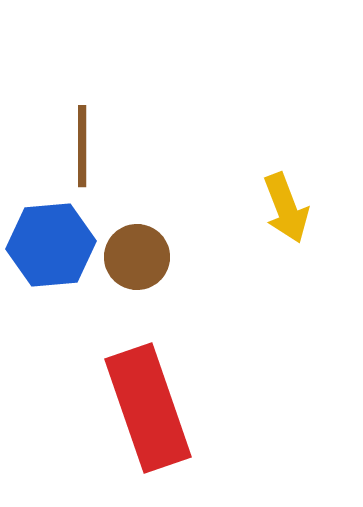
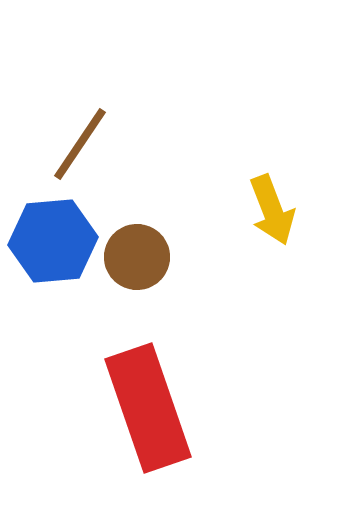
brown line: moved 2 px left, 2 px up; rotated 34 degrees clockwise
yellow arrow: moved 14 px left, 2 px down
blue hexagon: moved 2 px right, 4 px up
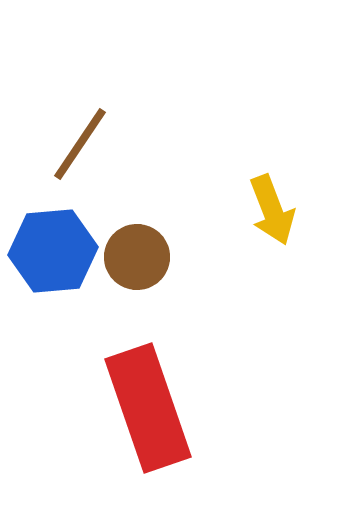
blue hexagon: moved 10 px down
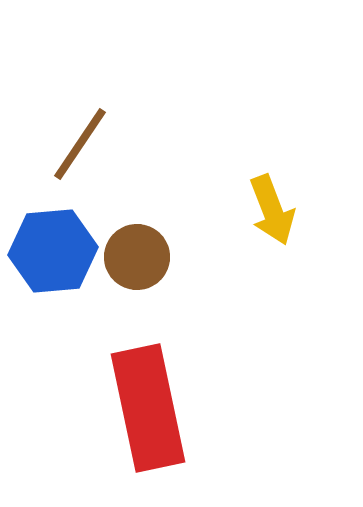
red rectangle: rotated 7 degrees clockwise
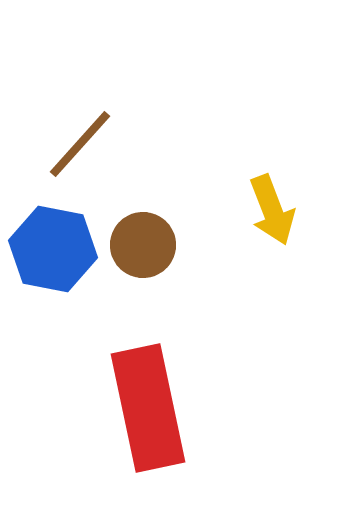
brown line: rotated 8 degrees clockwise
blue hexagon: moved 2 px up; rotated 16 degrees clockwise
brown circle: moved 6 px right, 12 px up
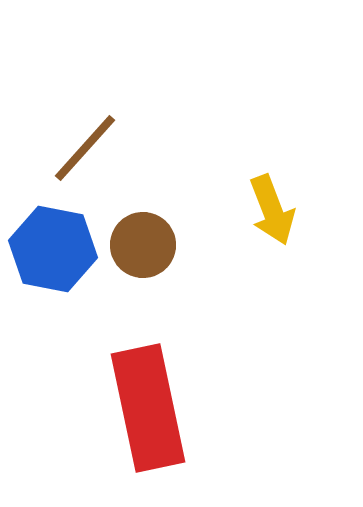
brown line: moved 5 px right, 4 px down
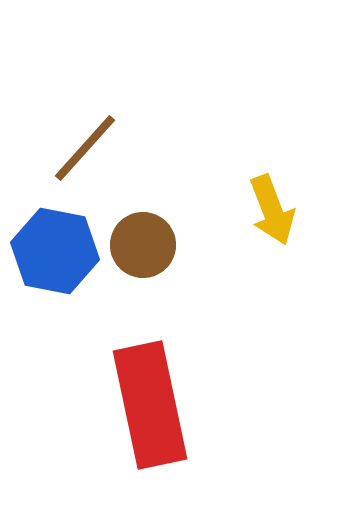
blue hexagon: moved 2 px right, 2 px down
red rectangle: moved 2 px right, 3 px up
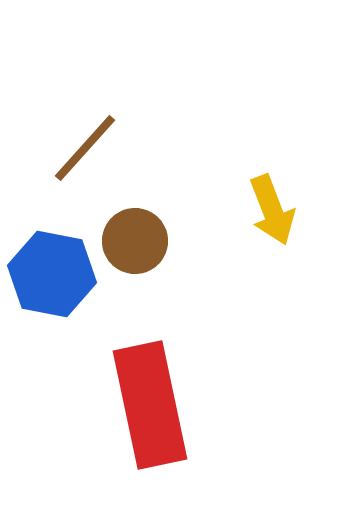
brown circle: moved 8 px left, 4 px up
blue hexagon: moved 3 px left, 23 px down
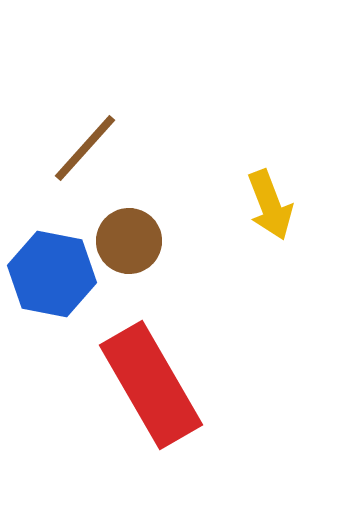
yellow arrow: moved 2 px left, 5 px up
brown circle: moved 6 px left
red rectangle: moved 1 px right, 20 px up; rotated 18 degrees counterclockwise
